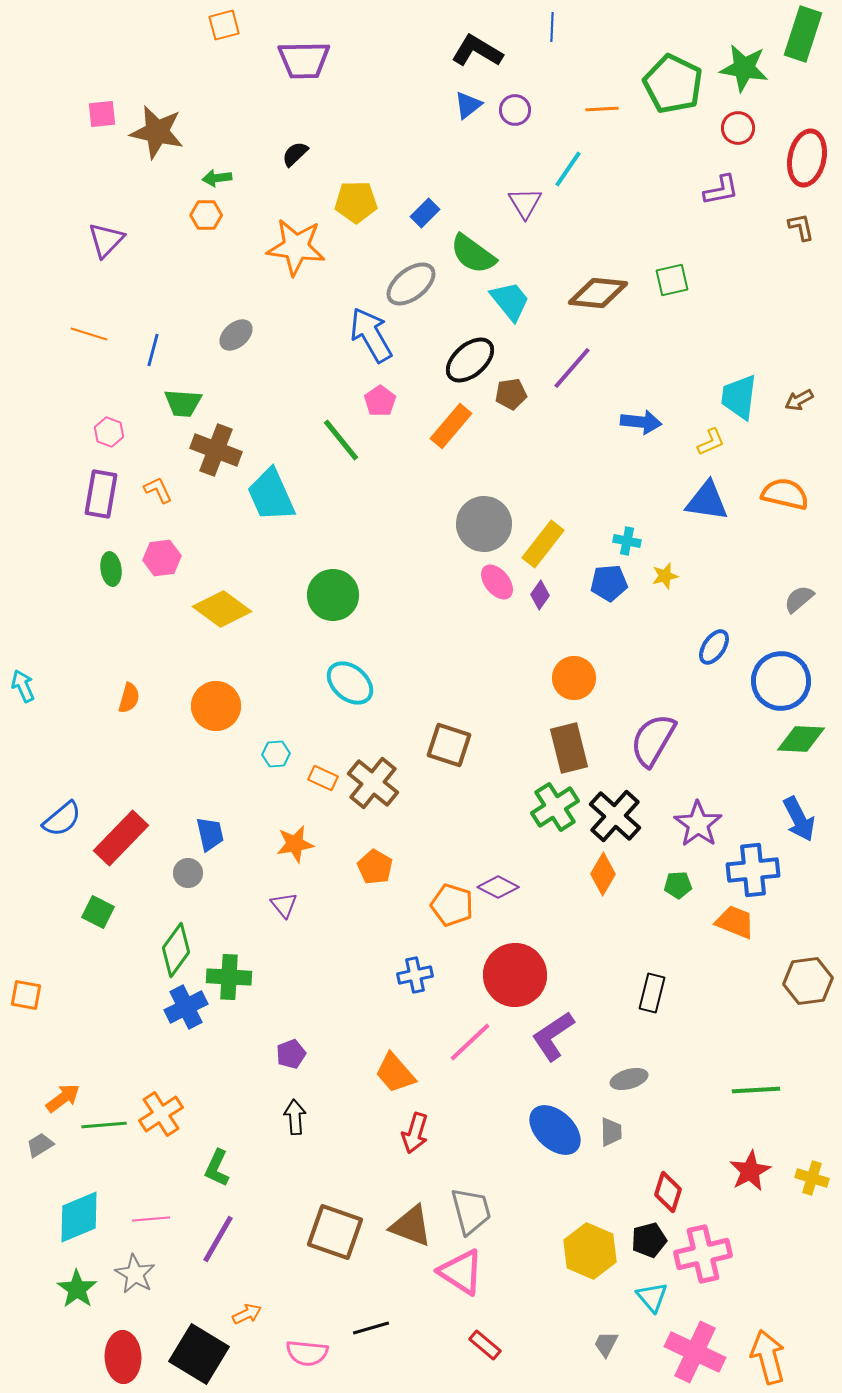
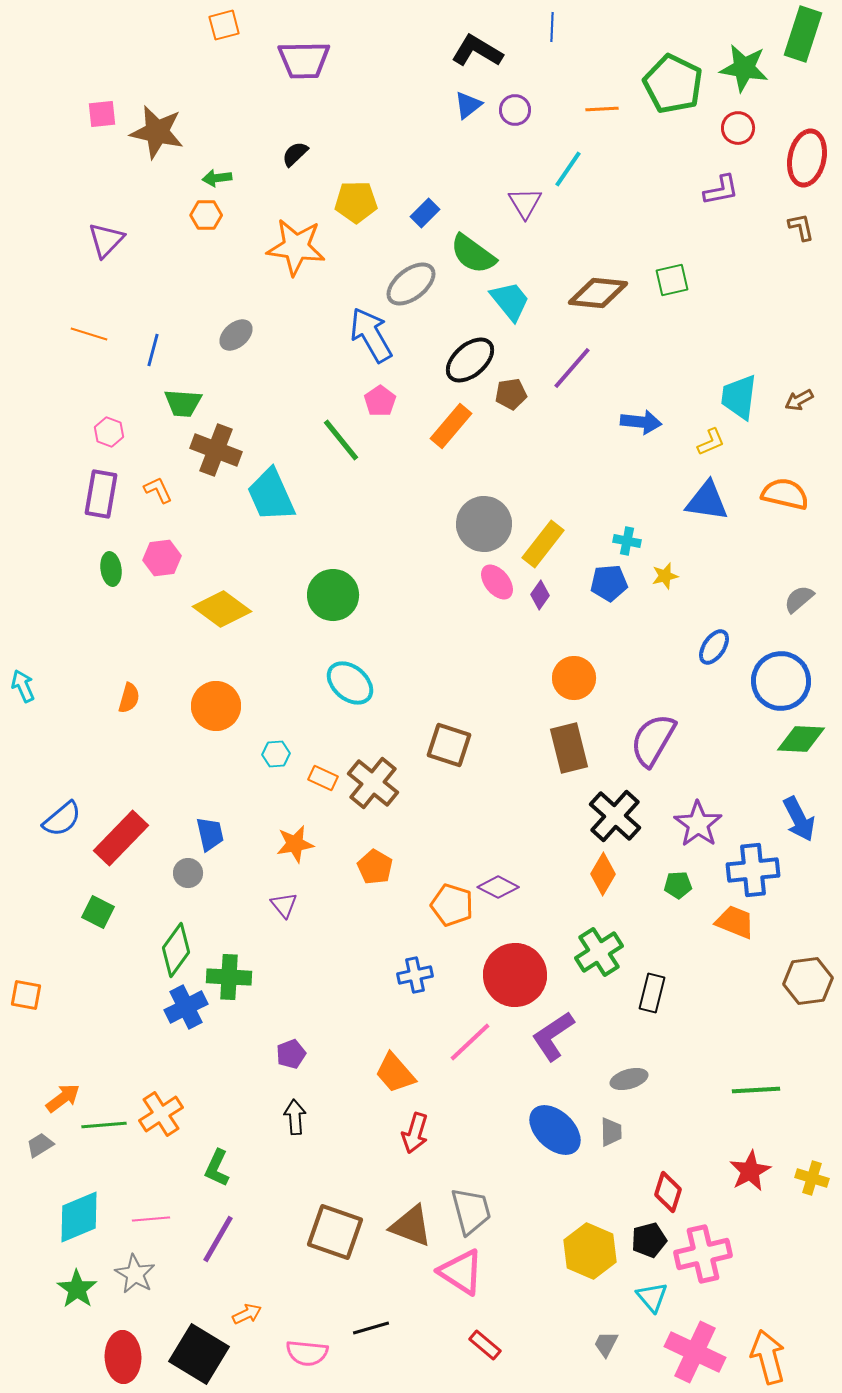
green cross at (555, 807): moved 44 px right, 145 px down
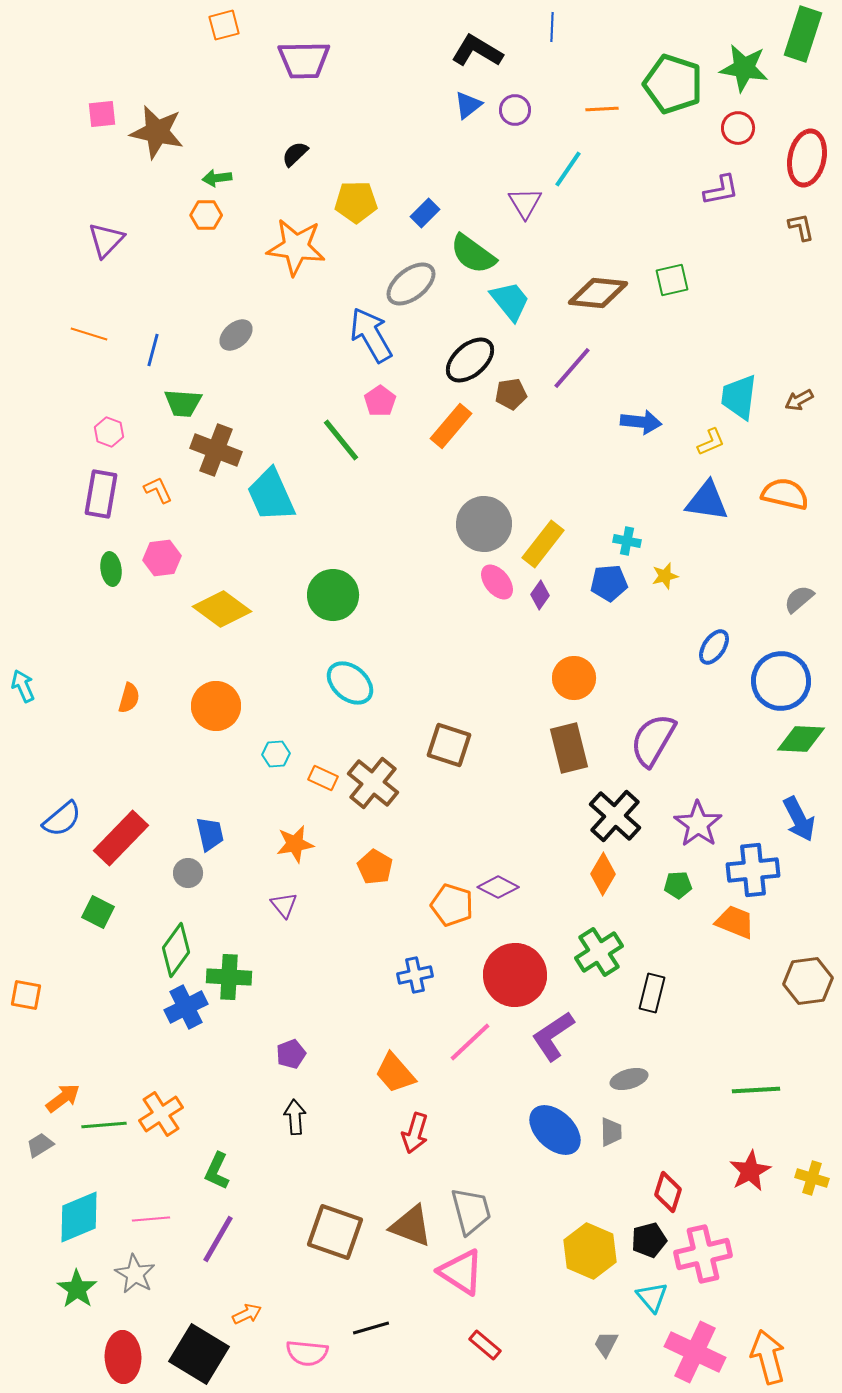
green pentagon at (673, 84): rotated 8 degrees counterclockwise
green L-shape at (217, 1168): moved 3 px down
